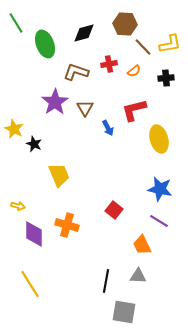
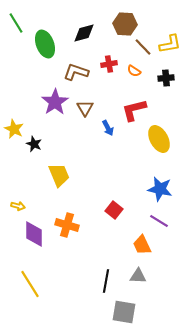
orange semicircle: rotated 72 degrees clockwise
yellow ellipse: rotated 12 degrees counterclockwise
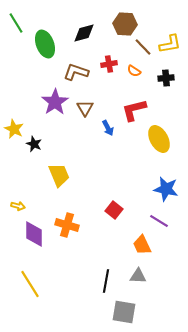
blue star: moved 6 px right
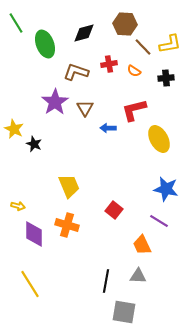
blue arrow: rotated 119 degrees clockwise
yellow trapezoid: moved 10 px right, 11 px down
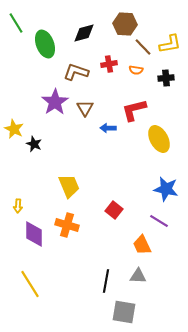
orange semicircle: moved 2 px right, 1 px up; rotated 24 degrees counterclockwise
yellow arrow: rotated 80 degrees clockwise
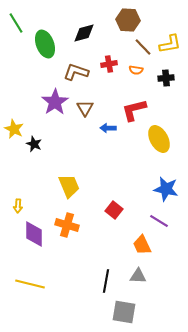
brown hexagon: moved 3 px right, 4 px up
yellow line: rotated 44 degrees counterclockwise
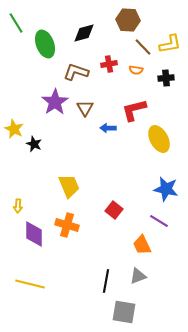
gray triangle: rotated 24 degrees counterclockwise
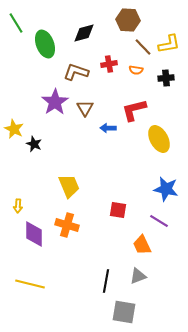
yellow L-shape: moved 1 px left
red square: moved 4 px right; rotated 30 degrees counterclockwise
